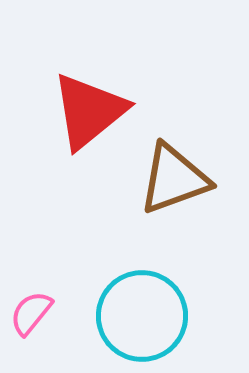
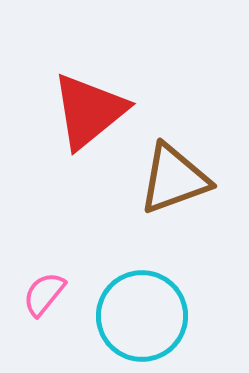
pink semicircle: moved 13 px right, 19 px up
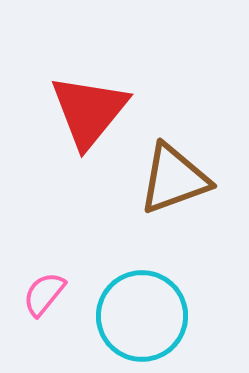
red triangle: rotated 12 degrees counterclockwise
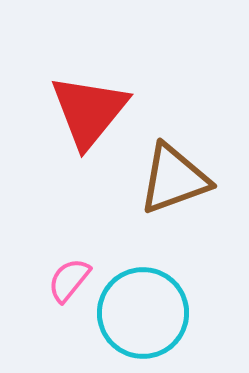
pink semicircle: moved 25 px right, 14 px up
cyan circle: moved 1 px right, 3 px up
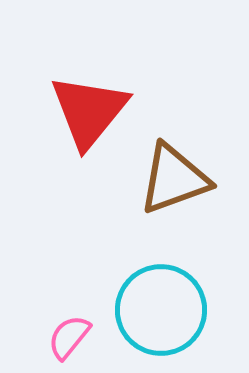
pink semicircle: moved 57 px down
cyan circle: moved 18 px right, 3 px up
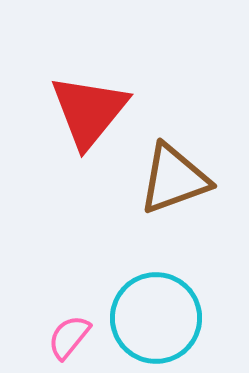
cyan circle: moved 5 px left, 8 px down
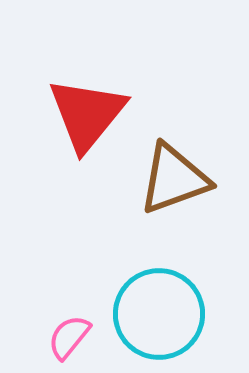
red triangle: moved 2 px left, 3 px down
cyan circle: moved 3 px right, 4 px up
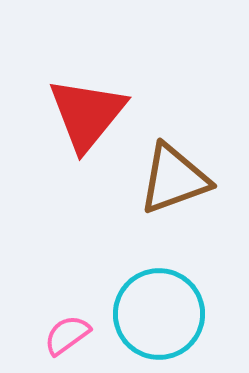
pink semicircle: moved 2 px left, 2 px up; rotated 15 degrees clockwise
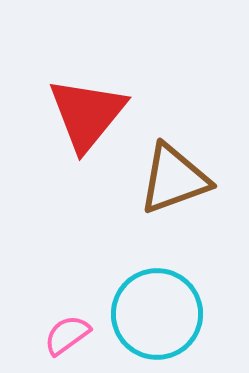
cyan circle: moved 2 px left
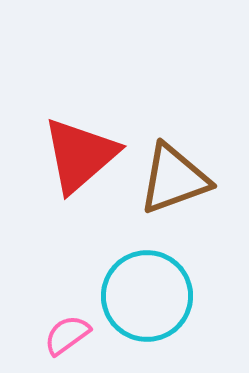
red triangle: moved 7 px left, 41 px down; rotated 10 degrees clockwise
cyan circle: moved 10 px left, 18 px up
